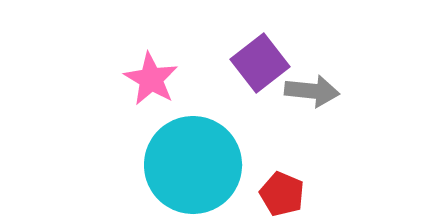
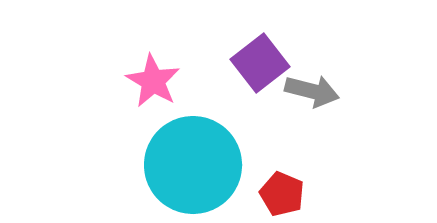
pink star: moved 2 px right, 2 px down
gray arrow: rotated 8 degrees clockwise
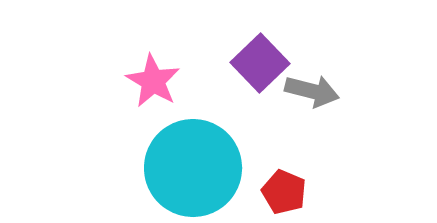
purple square: rotated 6 degrees counterclockwise
cyan circle: moved 3 px down
red pentagon: moved 2 px right, 2 px up
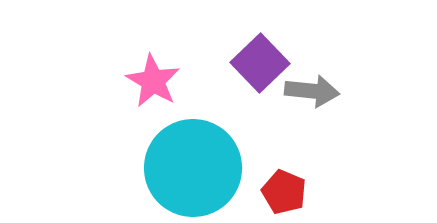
gray arrow: rotated 8 degrees counterclockwise
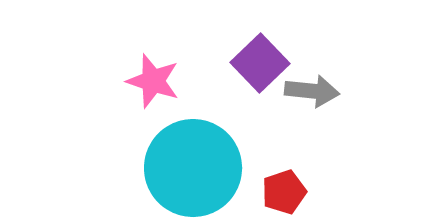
pink star: rotated 12 degrees counterclockwise
red pentagon: rotated 30 degrees clockwise
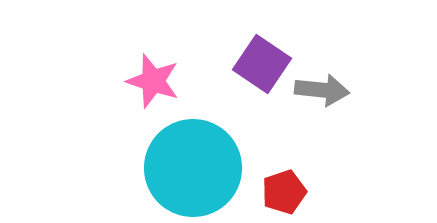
purple square: moved 2 px right, 1 px down; rotated 12 degrees counterclockwise
gray arrow: moved 10 px right, 1 px up
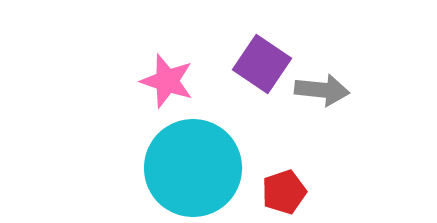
pink star: moved 14 px right
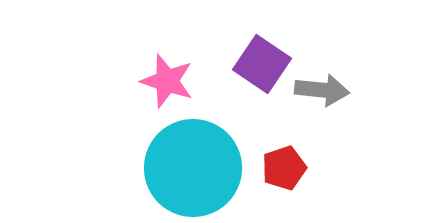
red pentagon: moved 24 px up
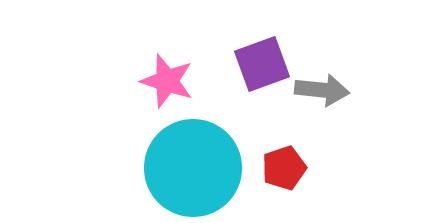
purple square: rotated 36 degrees clockwise
